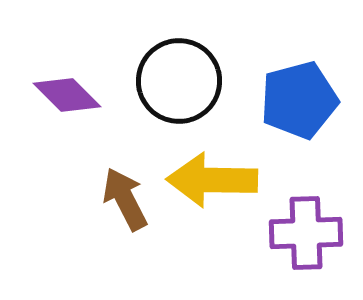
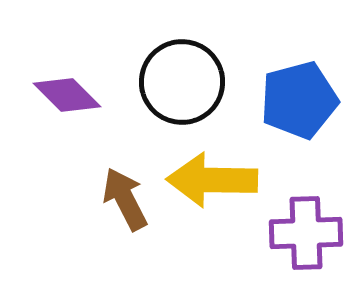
black circle: moved 3 px right, 1 px down
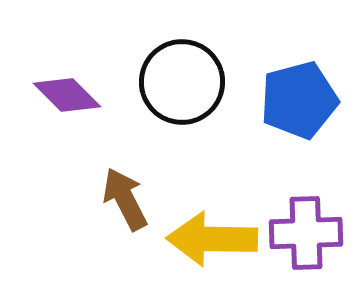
yellow arrow: moved 59 px down
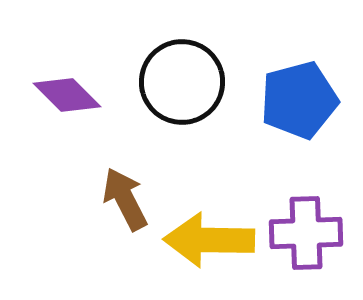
yellow arrow: moved 3 px left, 1 px down
